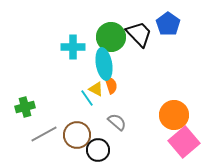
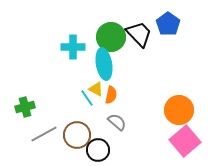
orange semicircle: moved 10 px down; rotated 30 degrees clockwise
orange circle: moved 5 px right, 5 px up
pink square: moved 1 px right, 1 px up
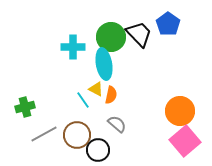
cyan line: moved 4 px left, 2 px down
orange circle: moved 1 px right, 1 px down
gray semicircle: moved 2 px down
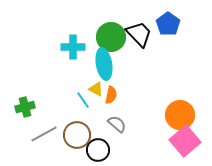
orange circle: moved 4 px down
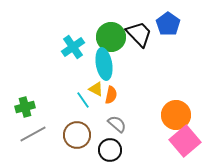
cyan cross: rotated 35 degrees counterclockwise
orange circle: moved 4 px left
gray line: moved 11 px left
black circle: moved 12 px right
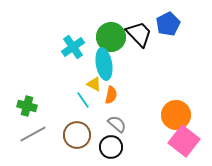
blue pentagon: rotated 10 degrees clockwise
yellow triangle: moved 2 px left, 5 px up
green cross: moved 2 px right, 1 px up; rotated 30 degrees clockwise
pink square: moved 1 px left; rotated 12 degrees counterclockwise
black circle: moved 1 px right, 3 px up
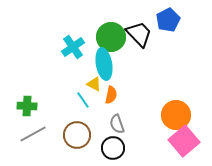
blue pentagon: moved 4 px up
green cross: rotated 12 degrees counterclockwise
gray semicircle: rotated 150 degrees counterclockwise
pink square: rotated 12 degrees clockwise
black circle: moved 2 px right, 1 px down
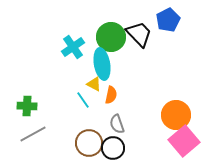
cyan ellipse: moved 2 px left
brown circle: moved 12 px right, 8 px down
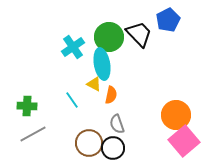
green circle: moved 2 px left
cyan line: moved 11 px left
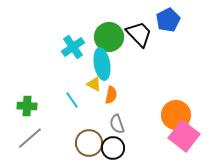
gray line: moved 3 px left, 4 px down; rotated 12 degrees counterclockwise
pink square: moved 5 px up; rotated 12 degrees counterclockwise
